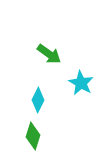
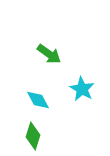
cyan star: moved 1 px right, 6 px down
cyan diamond: rotated 55 degrees counterclockwise
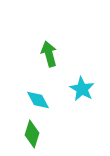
green arrow: rotated 140 degrees counterclockwise
green diamond: moved 1 px left, 2 px up
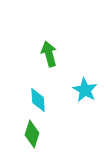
cyan star: moved 3 px right, 1 px down
cyan diamond: rotated 25 degrees clockwise
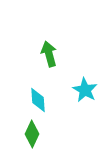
green diamond: rotated 8 degrees clockwise
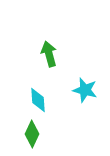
cyan star: rotated 15 degrees counterclockwise
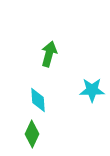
green arrow: rotated 30 degrees clockwise
cyan star: moved 7 px right; rotated 15 degrees counterclockwise
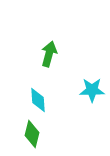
green diamond: rotated 12 degrees counterclockwise
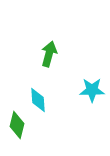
green diamond: moved 15 px left, 9 px up
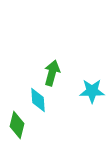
green arrow: moved 3 px right, 19 px down
cyan star: moved 1 px down
